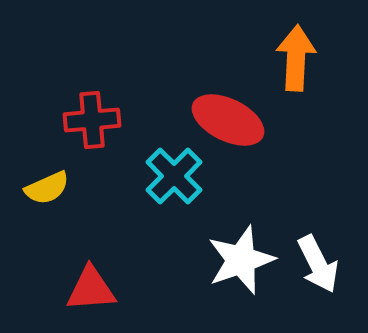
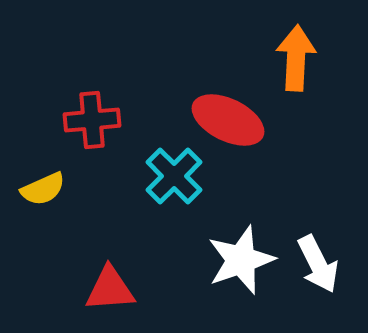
yellow semicircle: moved 4 px left, 1 px down
red triangle: moved 19 px right
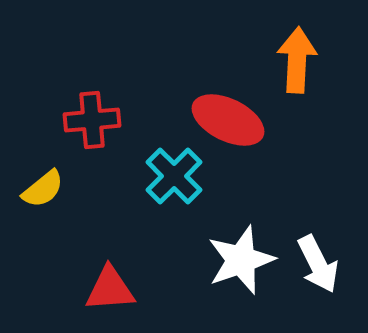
orange arrow: moved 1 px right, 2 px down
yellow semicircle: rotated 15 degrees counterclockwise
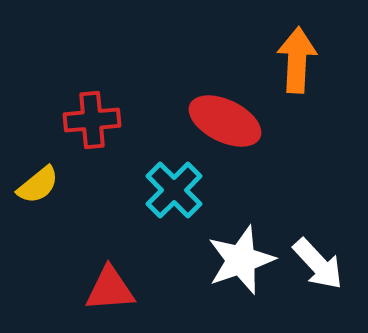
red ellipse: moved 3 px left, 1 px down
cyan cross: moved 14 px down
yellow semicircle: moved 5 px left, 4 px up
white arrow: rotated 16 degrees counterclockwise
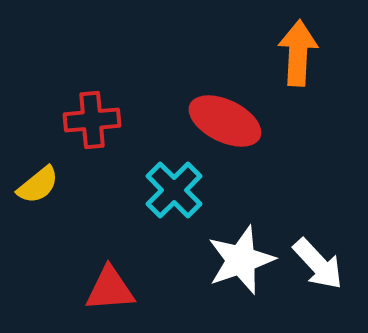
orange arrow: moved 1 px right, 7 px up
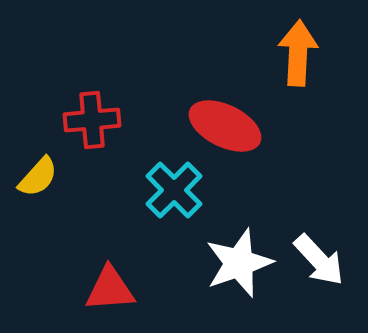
red ellipse: moved 5 px down
yellow semicircle: moved 8 px up; rotated 9 degrees counterclockwise
white star: moved 2 px left, 3 px down
white arrow: moved 1 px right, 4 px up
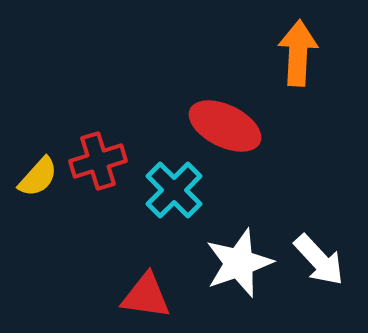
red cross: moved 6 px right, 41 px down; rotated 12 degrees counterclockwise
red triangle: moved 36 px right, 7 px down; rotated 12 degrees clockwise
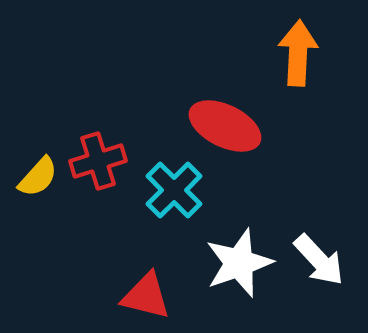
red triangle: rotated 6 degrees clockwise
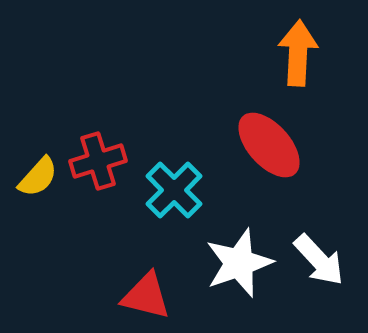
red ellipse: moved 44 px right, 19 px down; rotated 22 degrees clockwise
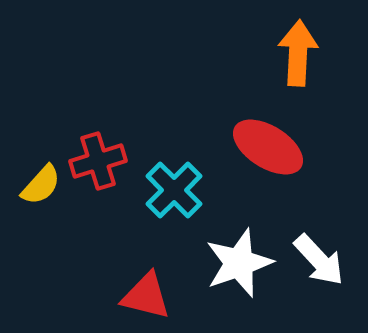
red ellipse: moved 1 px left, 2 px down; rotated 16 degrees counterclockwise
yellow semicircle: moved 3 px right, 8 px down
